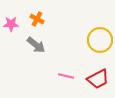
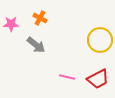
orange cross: moved 3 px right, 1 px up
pink line: moved 1 px right, 1 px down
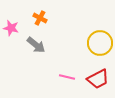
pink star: moved 4 px down; rotated 14 degrees clockwise
yellow circle: moved 3 px down
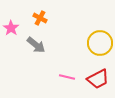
pink star: rotated 21 degrees clockwise
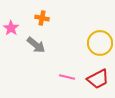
orange cross: moved 2 px right; rotated 16 degrees counterclockwise
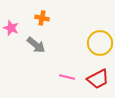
pink star: rotated 14 degrees counterclockwise
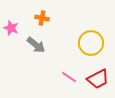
yellow circle: moved 9 px left
pink line: moved 2 px right; rotated 21 degrees clockwise
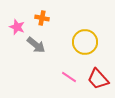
pink star: moved 6 px right, 1 px up
yellow circle: moved 6 px left, 1 px up
red trapezoid: rotated 75 degrees clockwise
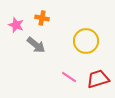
pink star: moved 1 px left, 2 px up
yellow circle: moved 1 px right, 1 px up
red trapezoid: rotated 115 degrees clockwise
